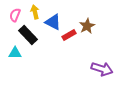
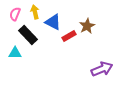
pink semicircle: moved 1 px up
red rectangle: moved 1 px down
purple arrow: rotated 40 degrees counterclockwise
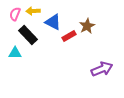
yellow arrow: moved 2 px left, 1 px up; rotated 80 degrees counterclockwise
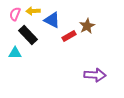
blue triangle: moved 1 px left, 2 px up
purple arrow: moved 7 px left, 6 px down; rotated 25 degrees clockwise
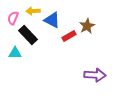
pink semicircle: moved 2 px left, 4 px down
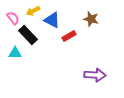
yellow arrow: rotated 24 degrees counterclockwise
pink semicircle: rotated 120 degrees clockwise
brown star: moved 4 px right, 7 px up; rotated 28 degrees counterclockwise
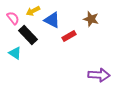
cyan triangle: rotated 32 degrees clockwise
purple arrow: moved 4 px right
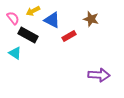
black rectangle: rotated 18 degrees counterclockwise
